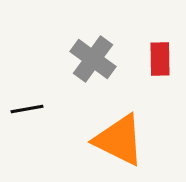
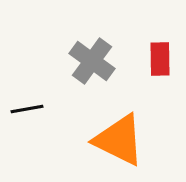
gray cross: moved 1 px left, 2 px down
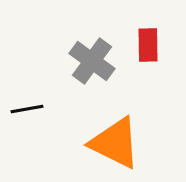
red rectangle: moved 12 px left, 14 px up
orange triangle: moved 4 px left, 3 px down
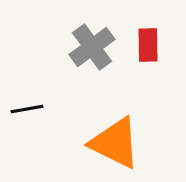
gray cross: moved 14 px up; rotated 18 degrees clockwise
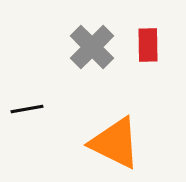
gray cross: rotated 9 degrees counterclockwise
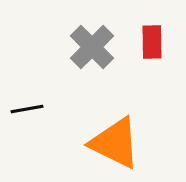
red rectangle: moved 4 px right, 3 px up
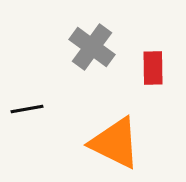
red rectangle: moved 1 px right, 26 px down
gray cross: rotated 9 degrees counterclockwise
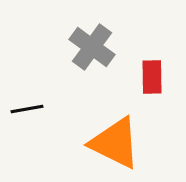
red rectangle: moved 1 px left, 9 px down
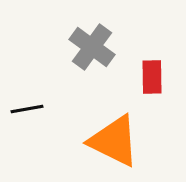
orange triangle: moved 1 px left, 2 px up
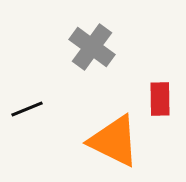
red rectangle: moved 8 px right, 22 px down
black line: rotated 12 degrees counterclockwise
